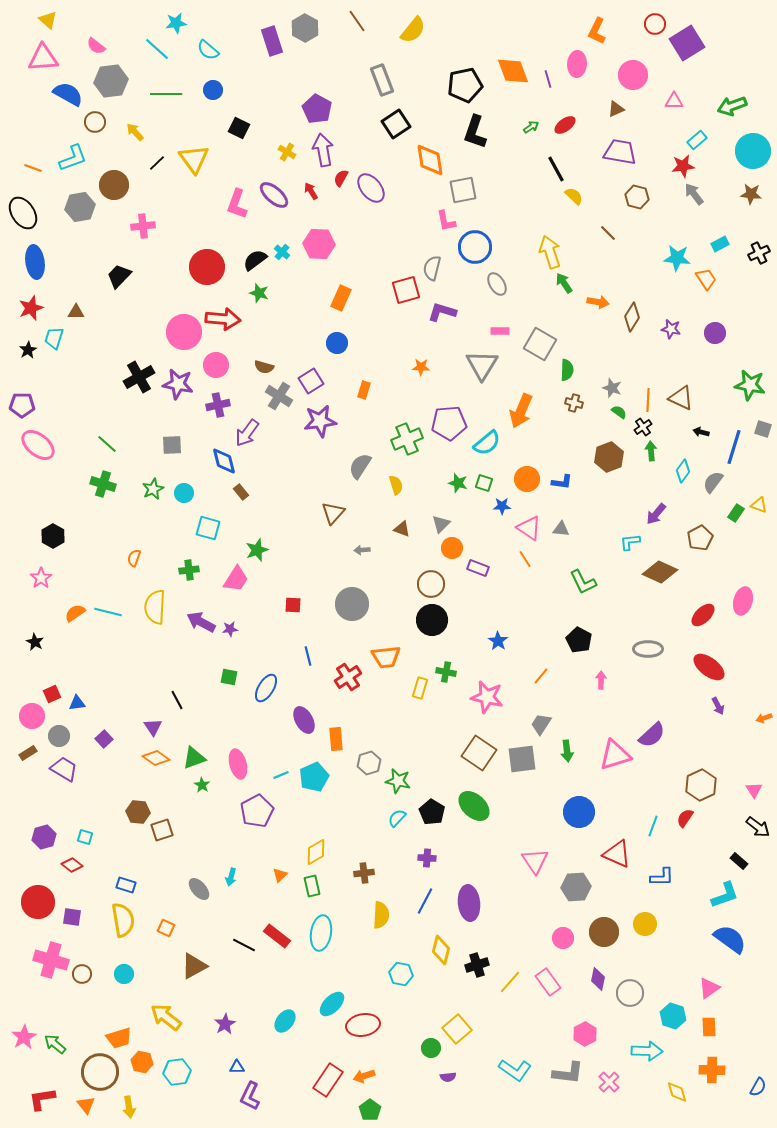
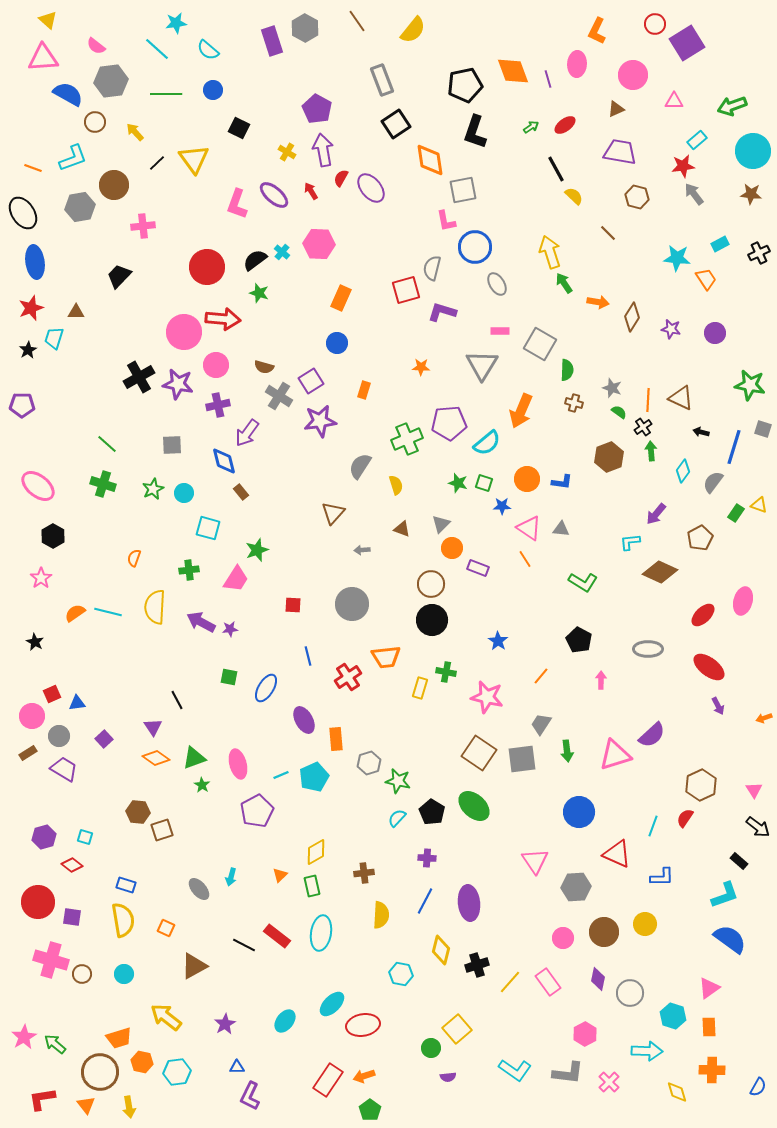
pink ellipse at (38, 445): moved 41 px down
green L-shape at (583, 582): rotated 32 degrees counterclockwise
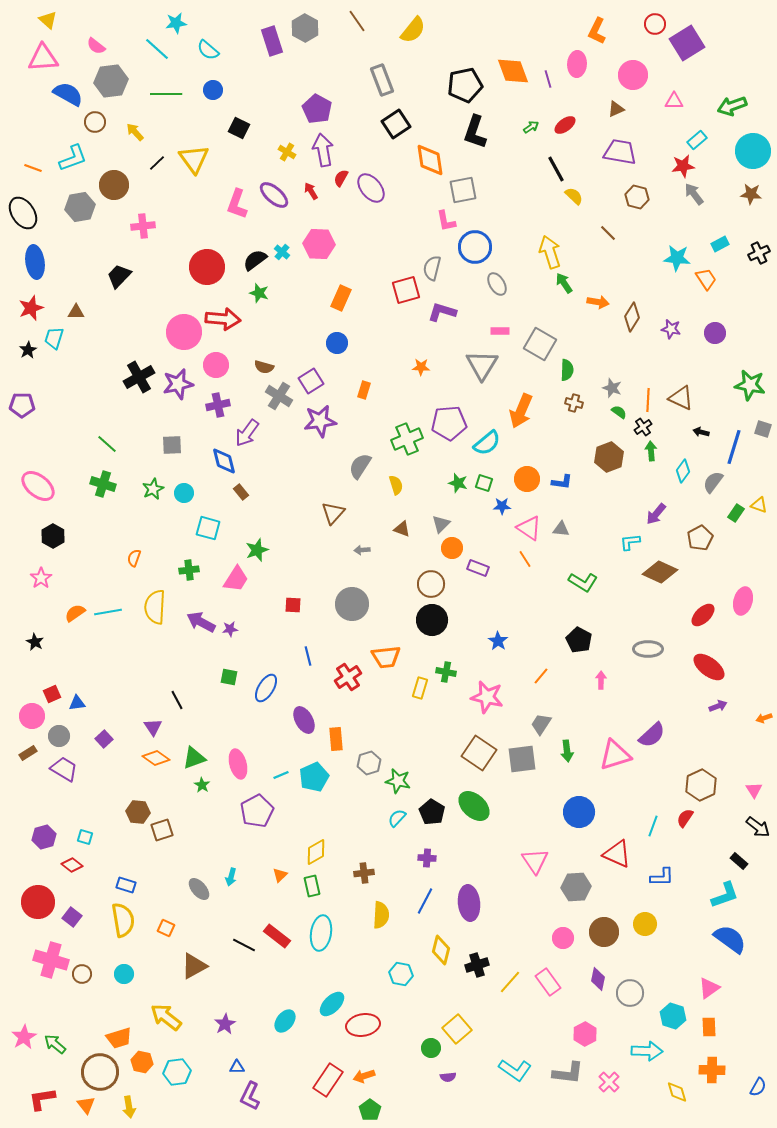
purple star at (178, 384): rotated 24 degrees counterclockwise
cyan line at (108, 612): rotated 24 degrees counterclockwise
purple arrow at (718, 706): rotated 84 degrees counterclockwise
purple square at (72, 917): rotated 30 degrees clockwise
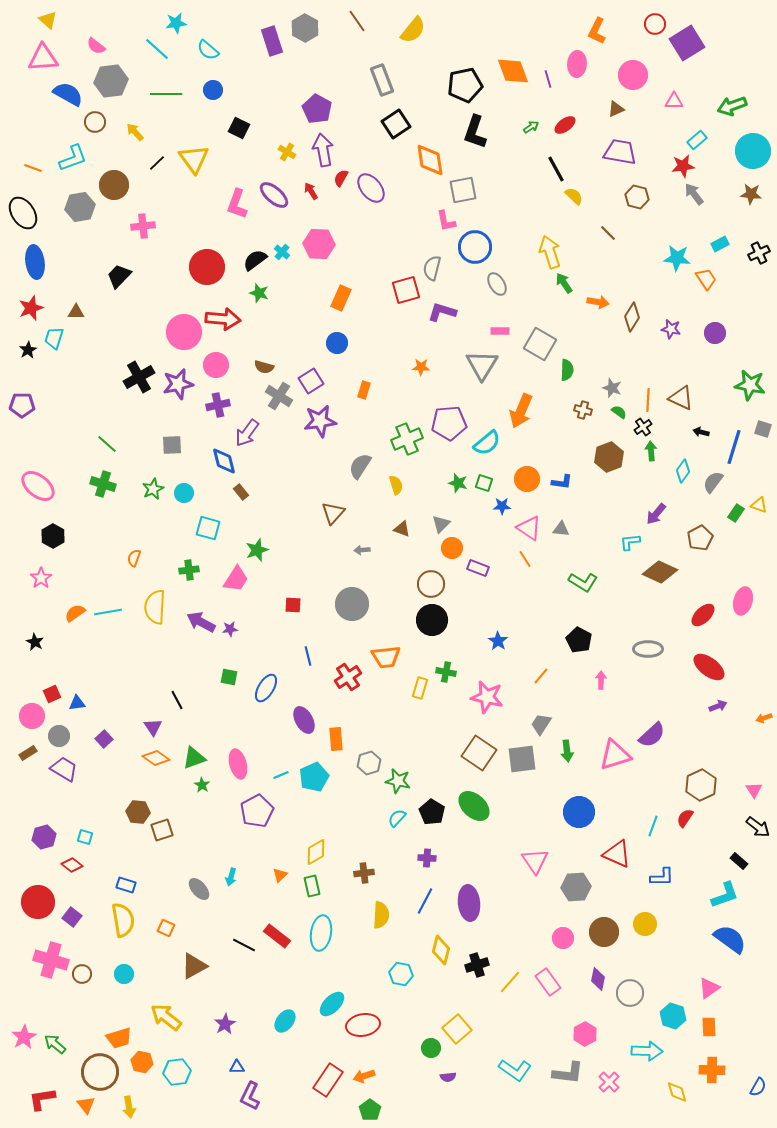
brown cross at (574, 403): moved 9 px right, 7 px down
